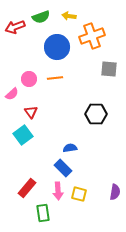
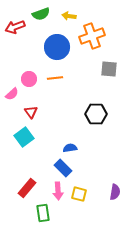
green semicircle: moved 3 px up
cyan square: moved 1 px right, 2 px down
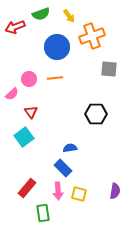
yellow arrow: rotated 136 degrees counterclockwise
purple semicircle: moved 1 px up
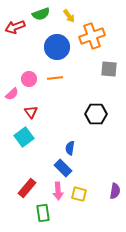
blue semicircle: rotated 72 degrees counterclockwise
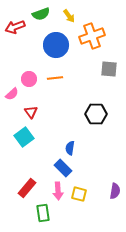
blue circle: moved 1 px left, 2 px up
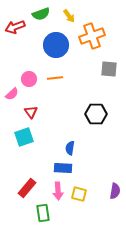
cyan square: rotated 18 degrees clockwise
blue rectangle: rotated 42 degrees counterclockwise
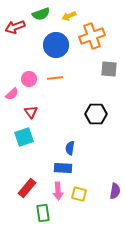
yellow arrow: rotated 104 degrees clockwise
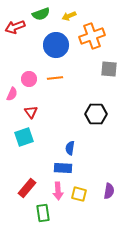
pink semicircle: rotated 24 degrees counterclockwise
purple semicircle: moved 6 px left
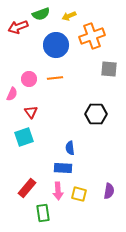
red arrow: moved 3 px right
blue semicircle: rotated 16 degrees counterclockwise
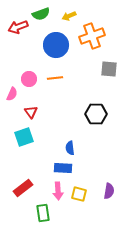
red rectangle: moved 4 px left; rotated 12 degrees clockwise
